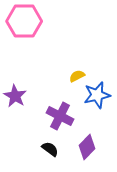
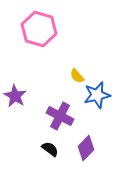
pink hexagon: moved 15 px right, 8 px down; rotated 16 degrees clockwise
yellow semicircle: rotated 105 degrees counterclockwise
purple diamond: moved 1 px left, 1 px down
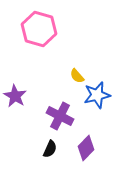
black semicircle: rotated 78 degrees clockwise
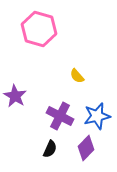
blue star: moved 21 px down
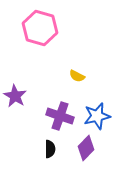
pink hexagon: moved 1 px right, 1 px up
yellow semicircle: rotated 21 degrees counterclockwise
purple cross: rotated 8 degrees counterclockwise
black semicircle: rotated 24 degrees counterclockwise
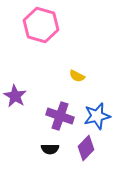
pink hexagon: moved 1 px right, 3 px up
black semicircle: rotated 90 degrees clockwise
